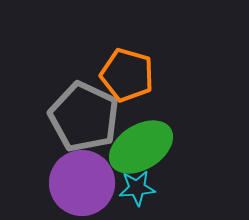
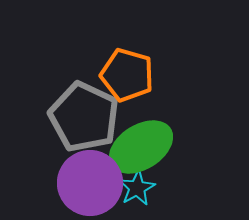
purple circle: moved 8 px right
cyan star: rotated 24 degrees counterclockwise
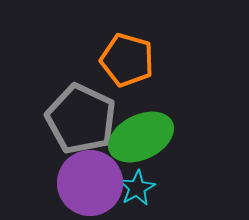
orange pentagon: moved 15 px up
gray pentagon: moved 3 px left, 2 px down
green ellipse: moved 10 px up; rotated 6 degrees clockwise
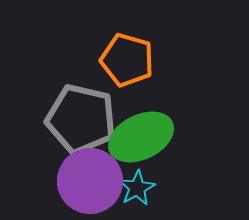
gray pentagon: rotated 12 degrees counterclockwise
purple circle: moved 2 px up
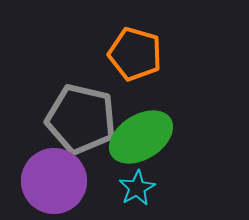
orange pentagon: moved 8 px right, 6 px up
green ellipse: rotated 6 degrees counterclockwise
purple circle: moved 36 px left
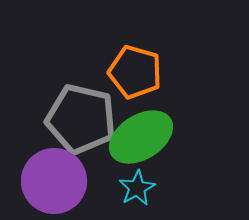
orange pentagon: moved 18 px down
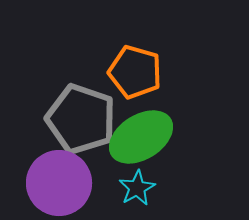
gray pentagon: rotated 6 degrees clockwise
purple circle: moved 5 px right, 2 px down
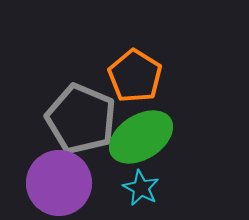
orange pentagon: moved 4 px down; rotated 16 degrees clockwise
gray pentagon: rotated 4 degrees clockwise
cyan star: moved 4 px right; rotated 15 degrees counterclockwise
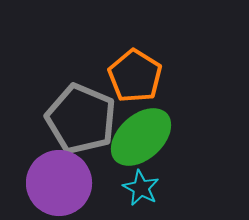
green ellipse: rotated 10 degrees counterclockwise
